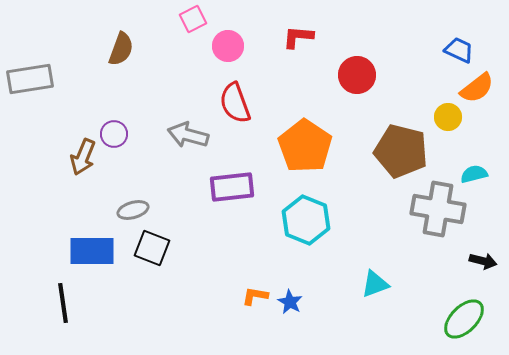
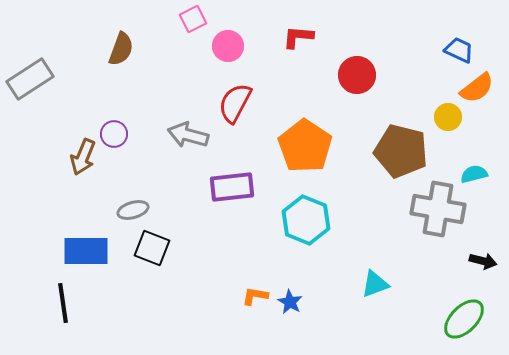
gray rectangle: rotated 24 degrees counterclockwise
red semicircle: rotated 48 degrees clockwise
blue rectangle: moved 6 px left
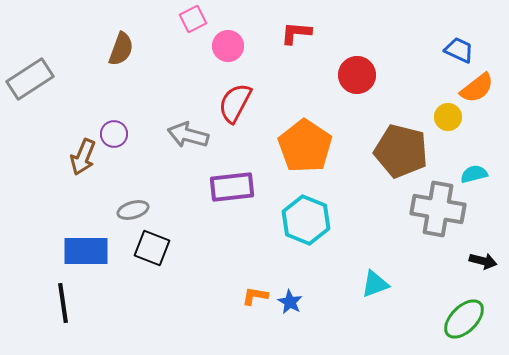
red L-shape: moved 2 px left, 4 px up
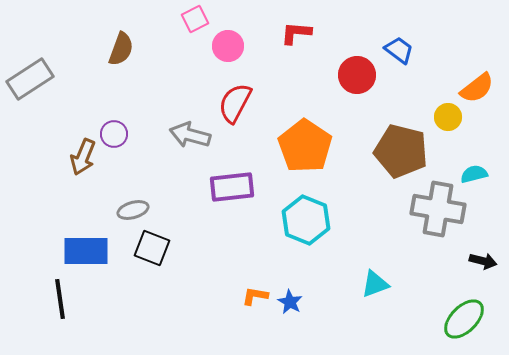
pink square: moved 2 px right
blue trapezoid: moved 60 px left; rotated 12 degrees clockwise
gray arrow: moved 2 px right
black line: moved 3 px left, 4 px up
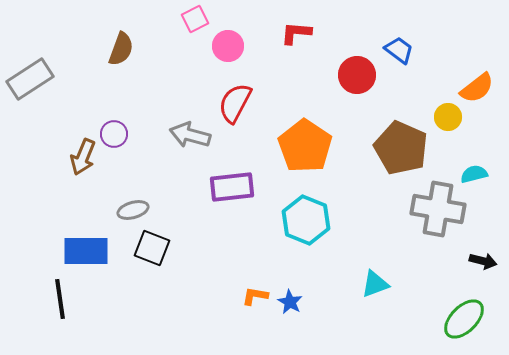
brown pentagon: moved 3 px up; rotated 10 degrees clockwise
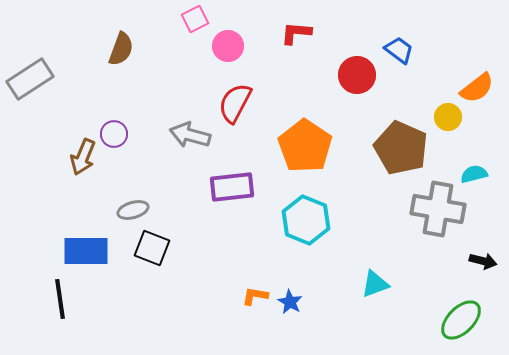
green ellipse: moved 3 px left, 1 px down
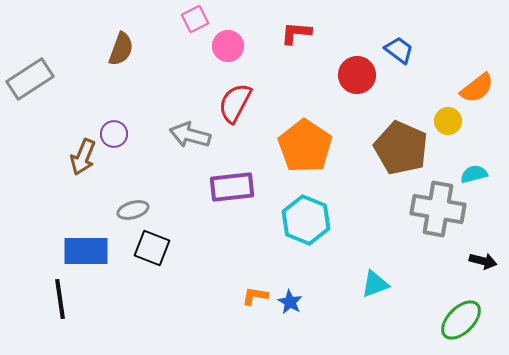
yellow circle: moved 4 px down
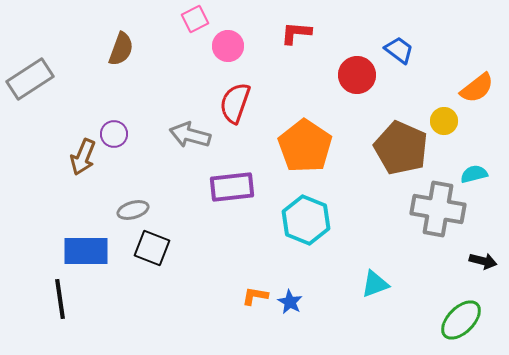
red semicircle: rotated 9 degrees counterclockwise
yellow circle: moved 4 px left
